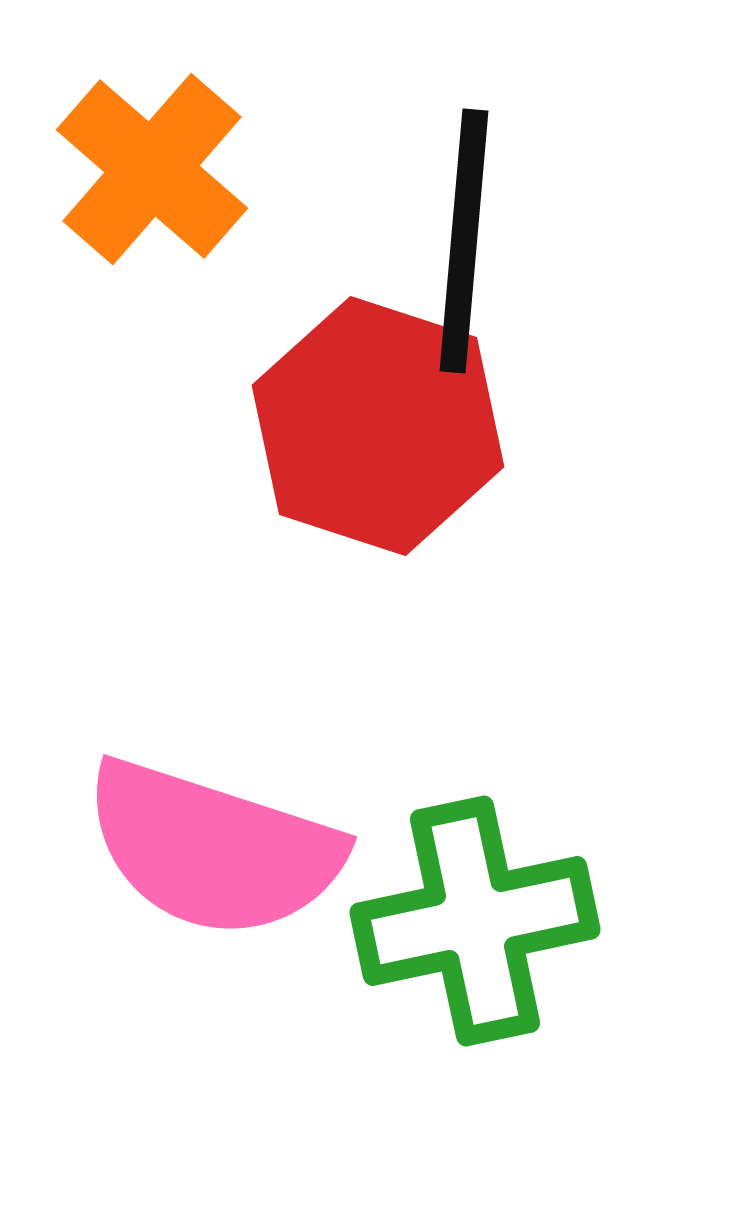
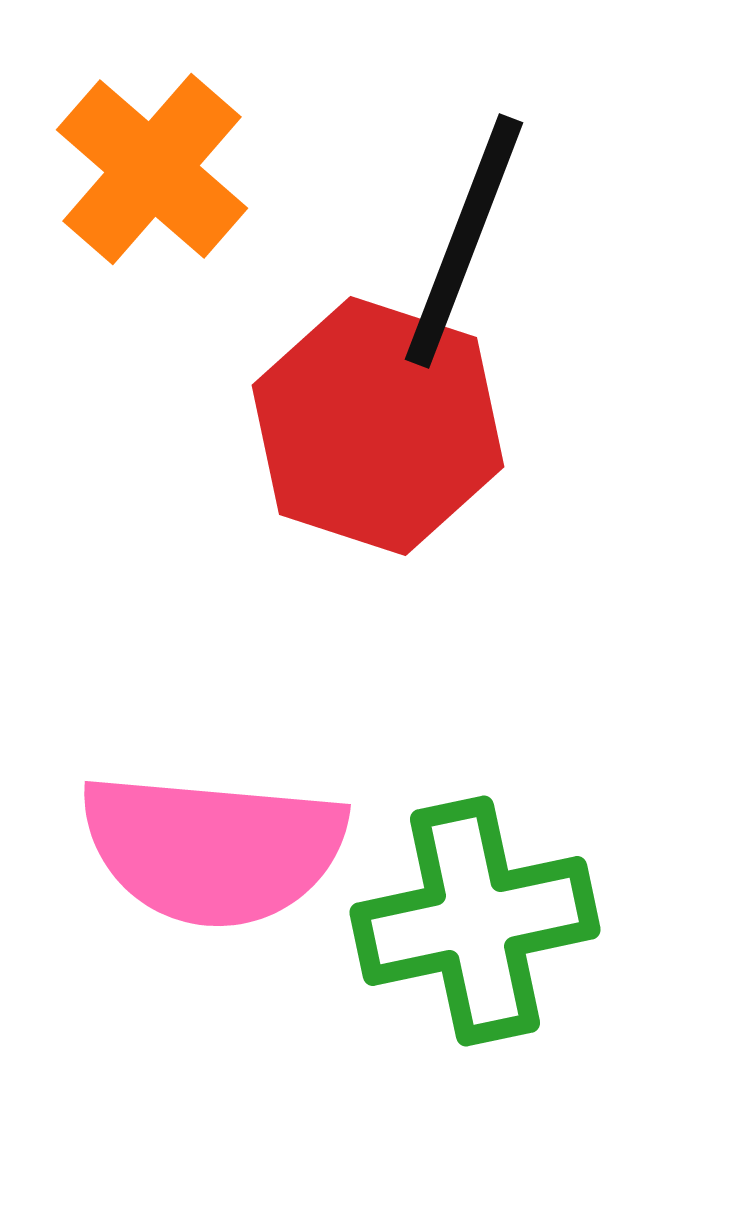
black line: rotated 16 degrees clockwise
pink semicircle: rotated 13 degrees counterclockwise
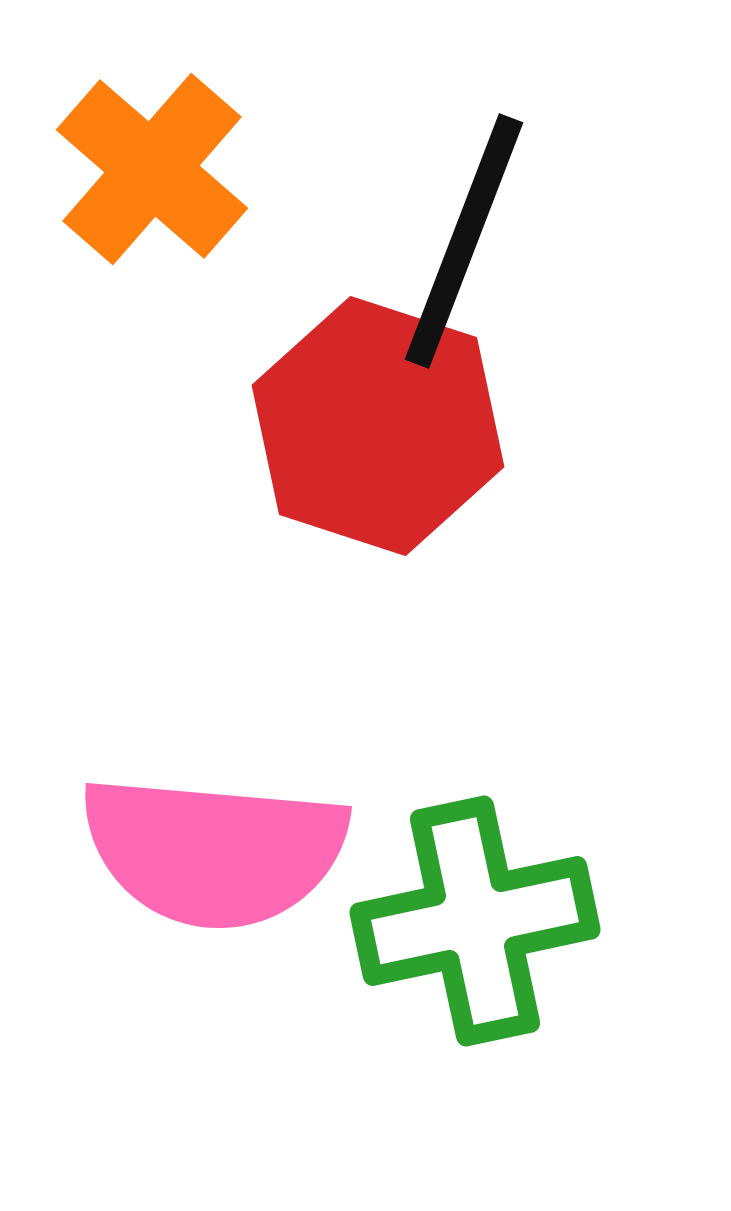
pink semicircle: moved 1 px right, 2 px down
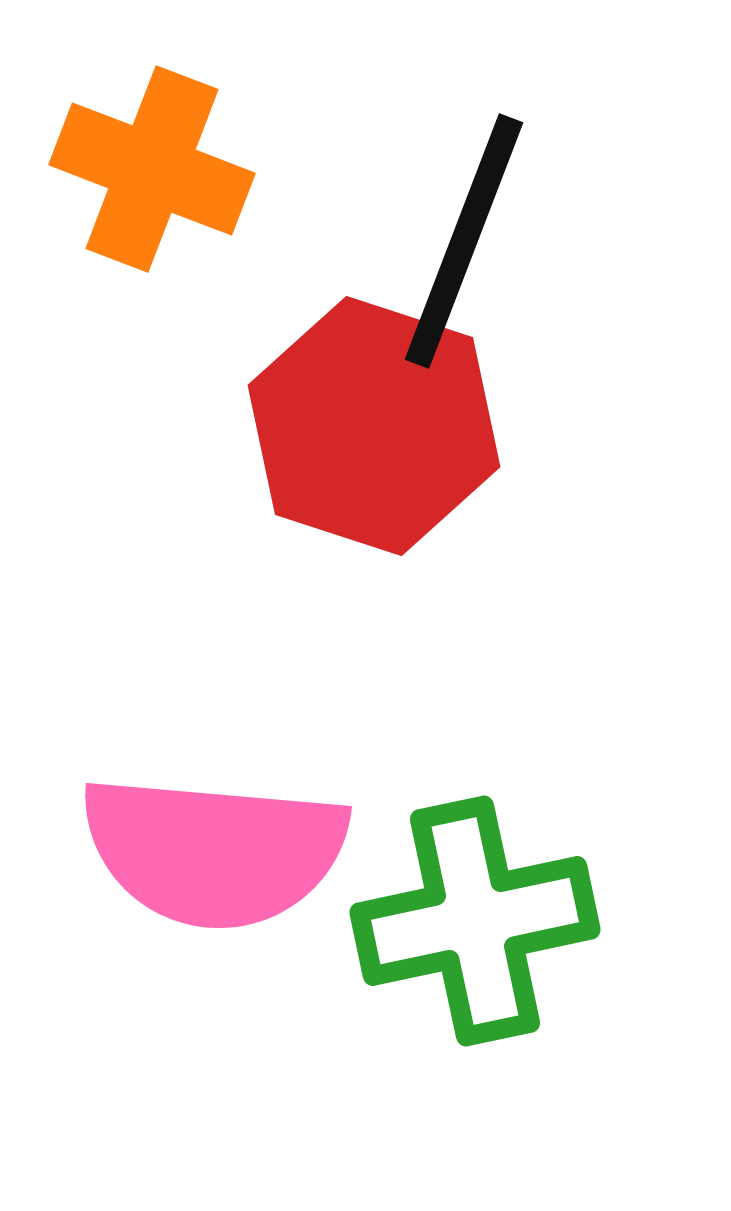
orange cross: rotated 20 degrees counterclockwise
red hexagon: moved 4 px left
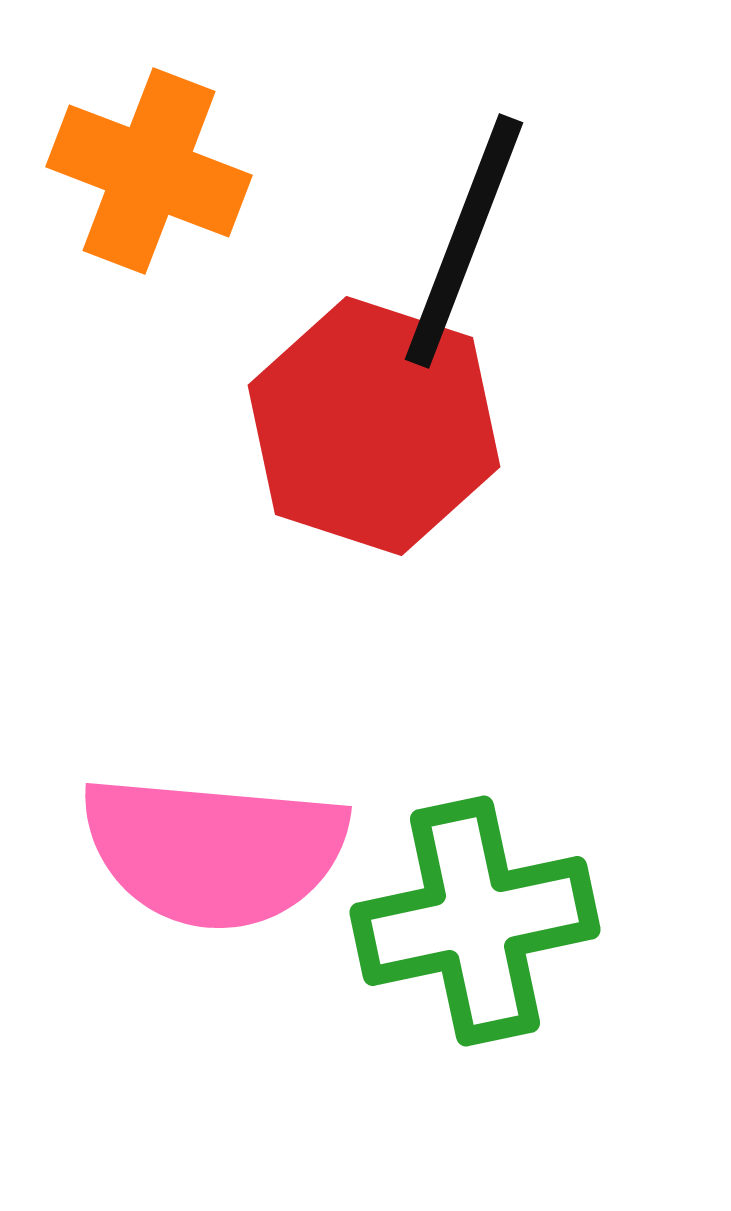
orange cross: moved 3 px left, 2 px down
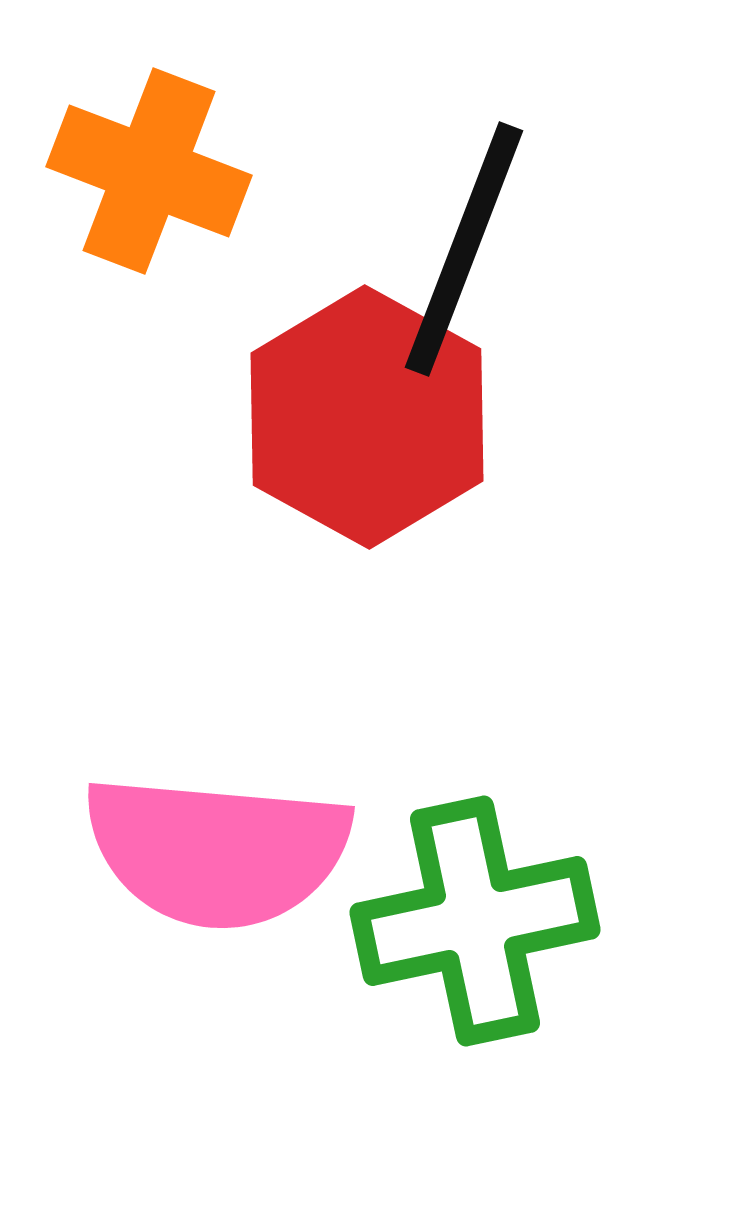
black line: moved 8 px down
red hexagon: moved 7 px left, 9 px up; rotated 11 degrees clockwise
pink semicircle: moved 3 px right
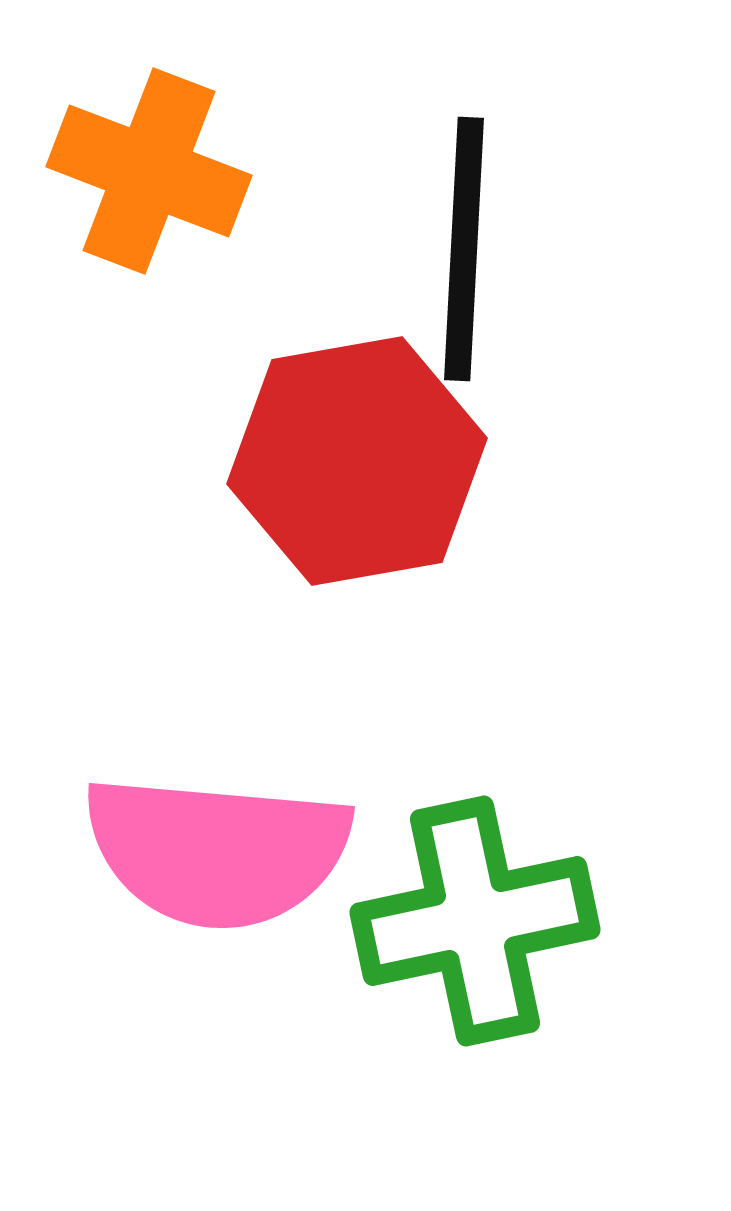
black line: rotated 18 degrees counterclockwise
red hexagon: moved 10 px left, 44 px down; rotated 21 degrees clockwise
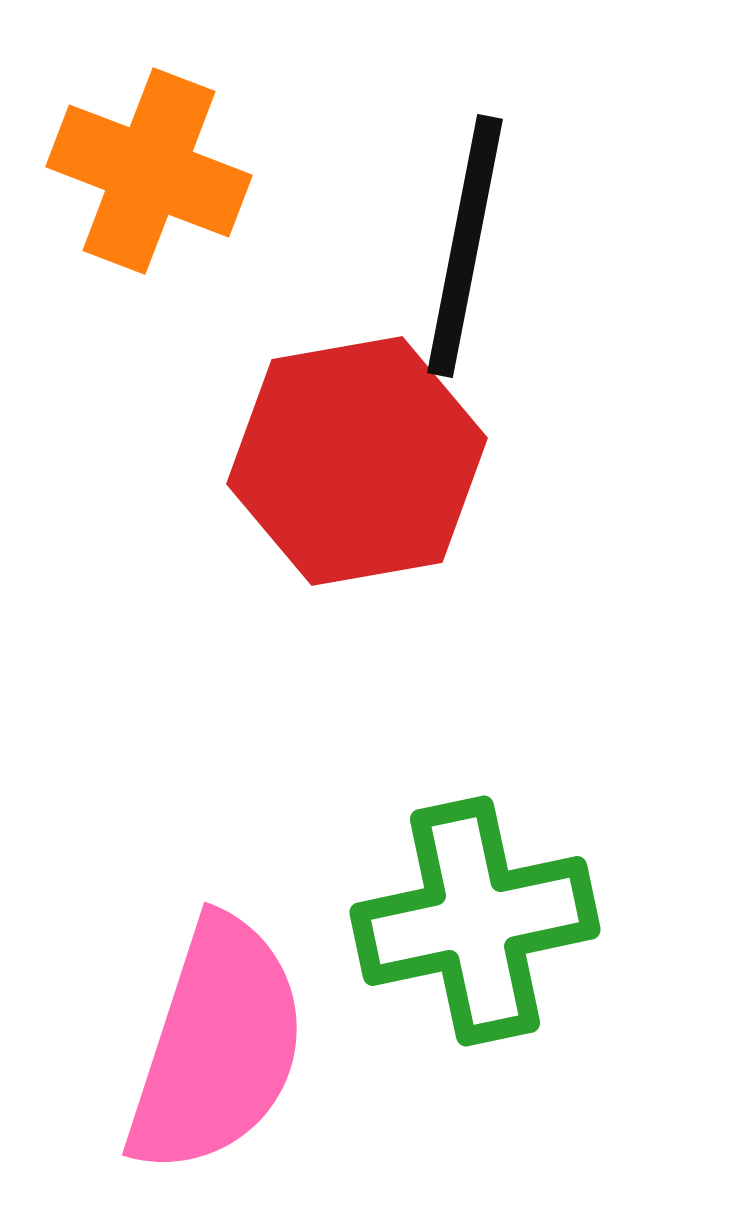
black line: moved 1 px right, 3 px up; rotated 8 degrees clockwise
pink semicircle: moved 195 px down; rotated 77 degrees counterclockwise
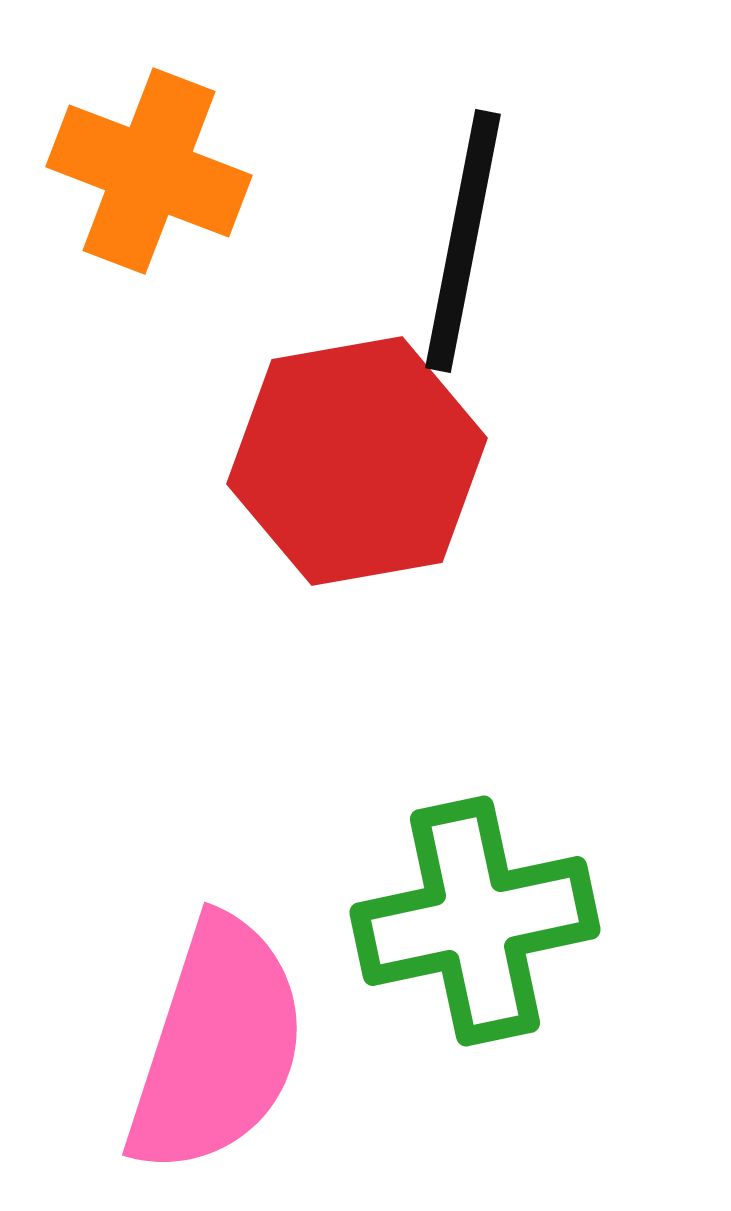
black line: moved 2 px left, 5 px up
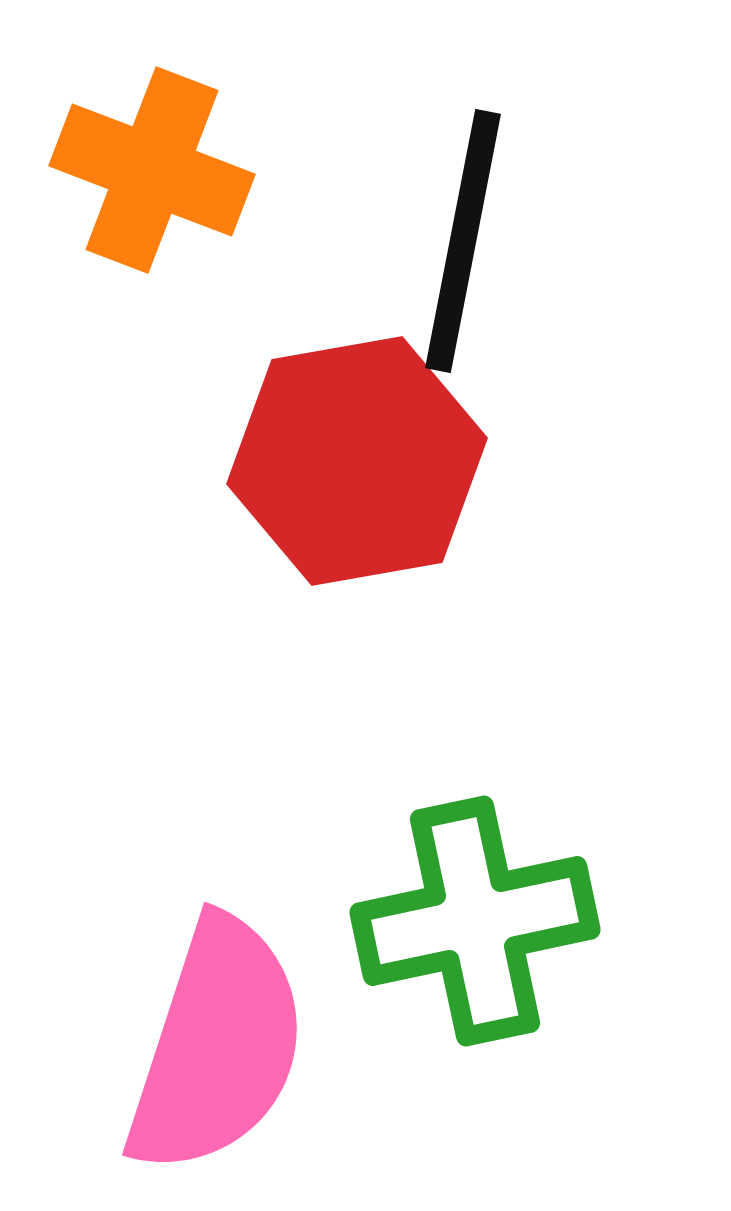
orange cross: moved 3 px right, 1 px up
